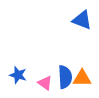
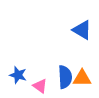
blue triangle: moved 10 px down; rotated 10 degrees clockwise
pink triangle: moved 5 px left, 3 px down
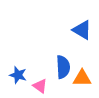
blue semicircle: moved 2 px left, 10 px up
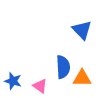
blue triangle: rotated 15 degrees clockwise
blue star: moved 5 px left, 6 px down
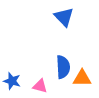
blue triangle: moved 18 px left, 13 px up
blue star: moved 1 px left
pink triangle: rotated 21 degrees counterclockwise
